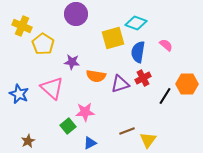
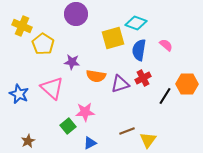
blue semicircle: moved 1 px right, 2 px up
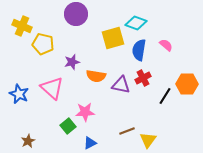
yellow pentagon: rotated 20 degrees counterclockwise
purple star: rotated 21 degrees counterclockwise
purple triangle: moved 1 px right, 1 px down; rotated 30 degrees clockwise
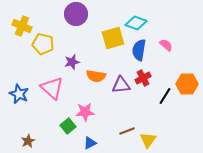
purple triangle: rotated 18 degrees counterclockwise
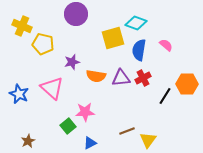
purple triangle: moved 7 px up
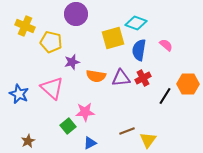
yellow cross: moved 3 px right
yellow pentagon: moved 8 px right, 2 px up
orange hexagon: moved 1 px right
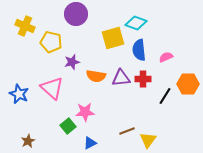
pink semicircle: moved 12 px down; rotated 64 degrees counterclockwise
blue semicircle: rotated 15 degrees counterclockwise
red cross: moved 1 px down; rotated 28 degrees clockwise
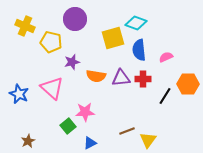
purple circle: moved 1 px left, 5 px down
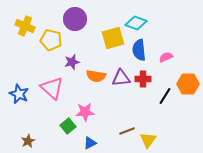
yellow pentagon: moved 2 px up
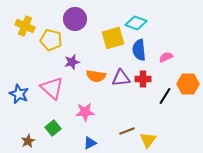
green square: moved 15 px left, 2 px down
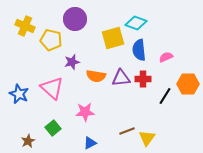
yellow triangle: moved 1 px left, 2 px up
